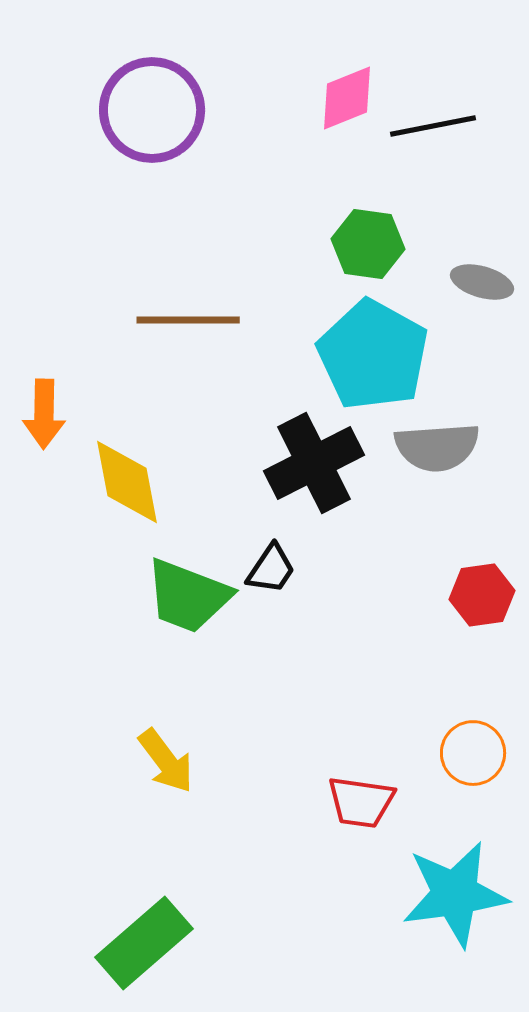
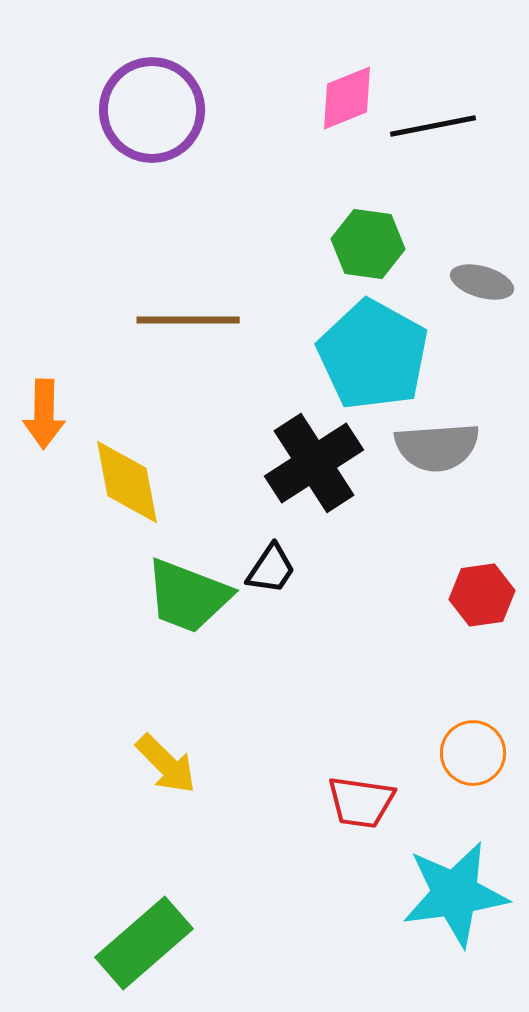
black cross: rotated 6 degrees counterclockwise
yellow arrow: moved 3 px down; rotated 8 degrees counterclockwise
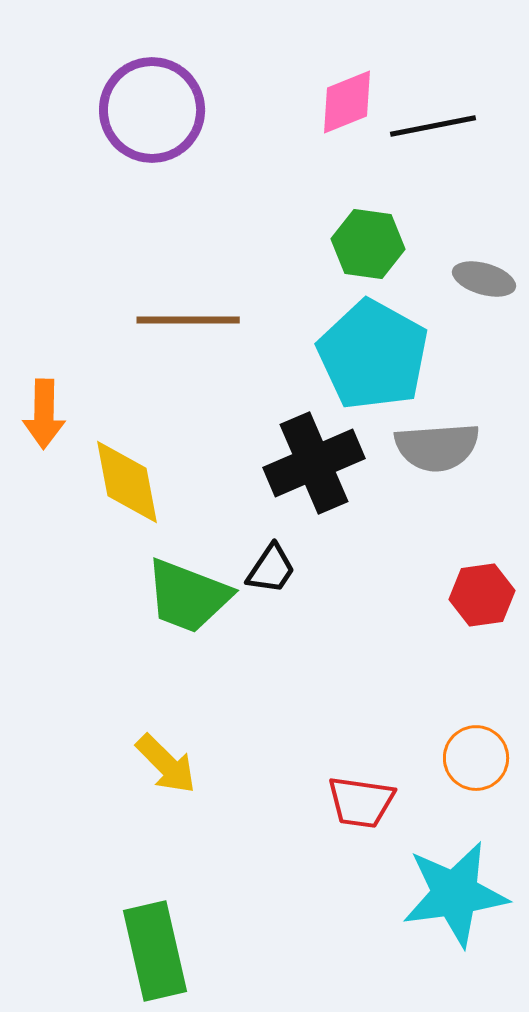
pink diamond: moved 4 px down
gray ellipse: moved 2 px right, 3 px up
black cross: rotated 10 degrees clockwise
orange circle: moved 3 px right, 5 px down
green rectangle: moved 11 px right, 8 px down; rotated 62 degrees counterclockwise
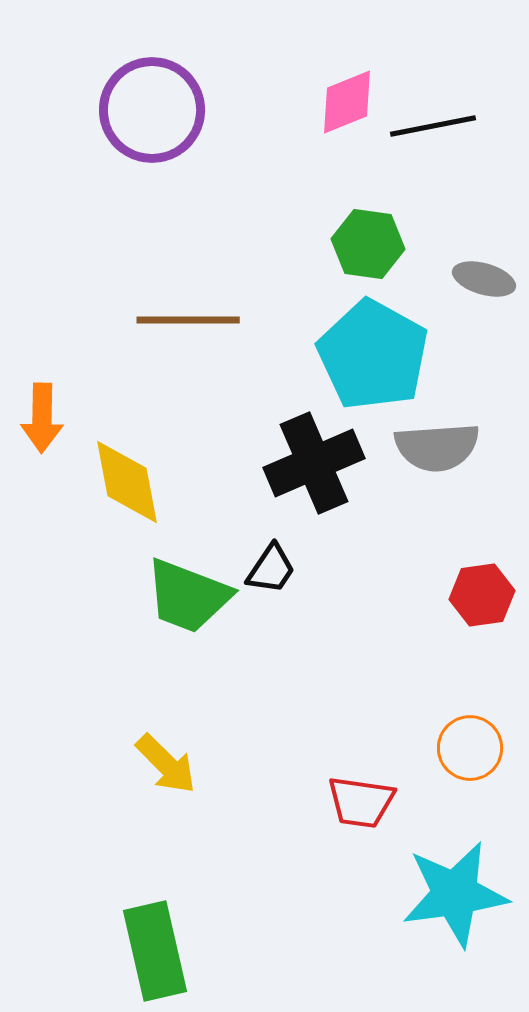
orange arrow: moved 2 px left, 4 px down
orange circle: moved 6 px left, 10 px up
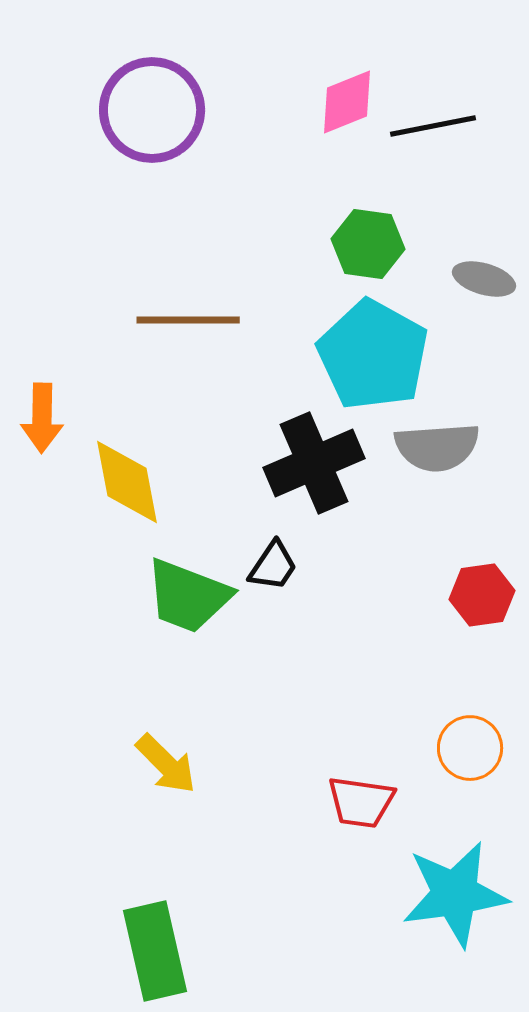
black trapezoid: moved 2 px right, 3 px up
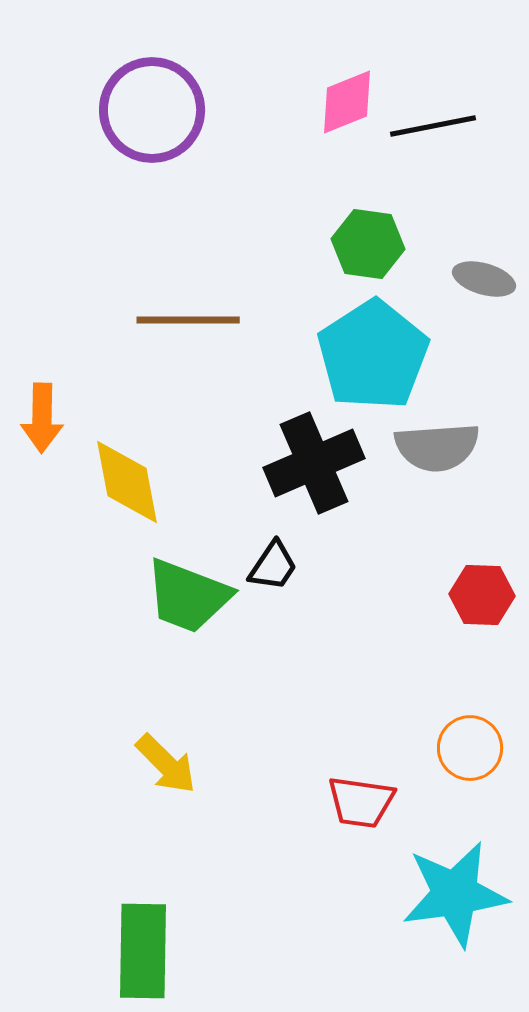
cyan pentagon: rotated 10 degrees clockwise
red hexagon: rotated 10 degrees clockwise
green rectangle: moved 12 px left; rotated 14 degrees clockwise
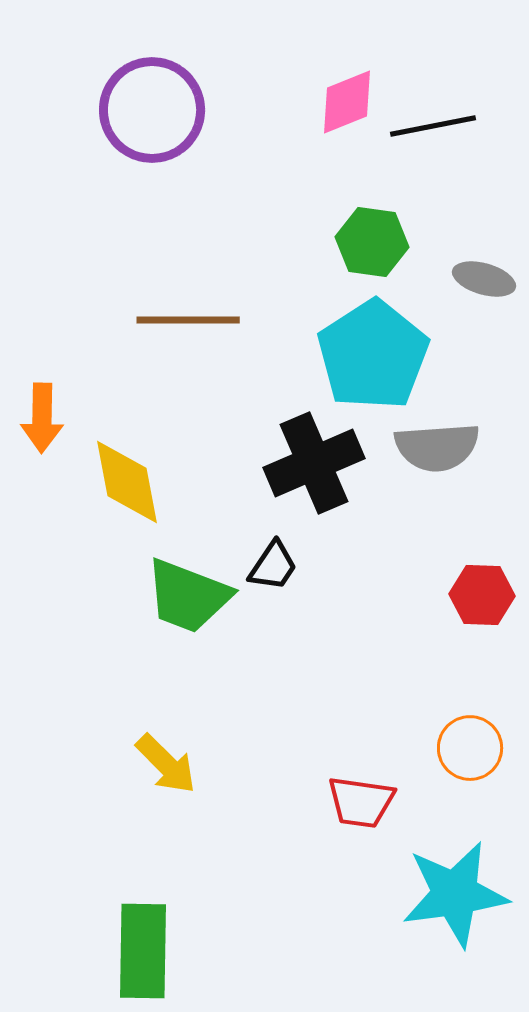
green hexagon: moved 4 px right, 2 px up
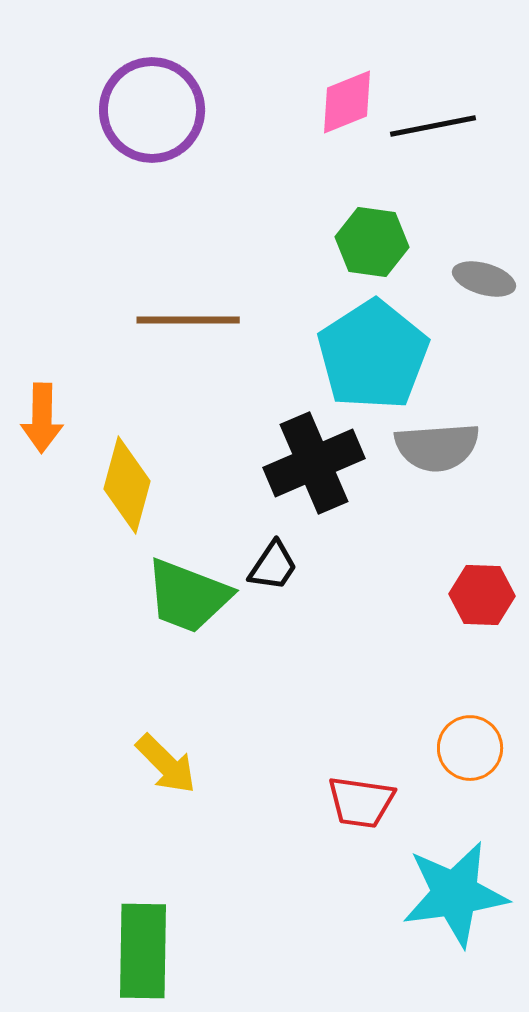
yellow diamond: moved 3 px down; rotated 26 degrees clockwise
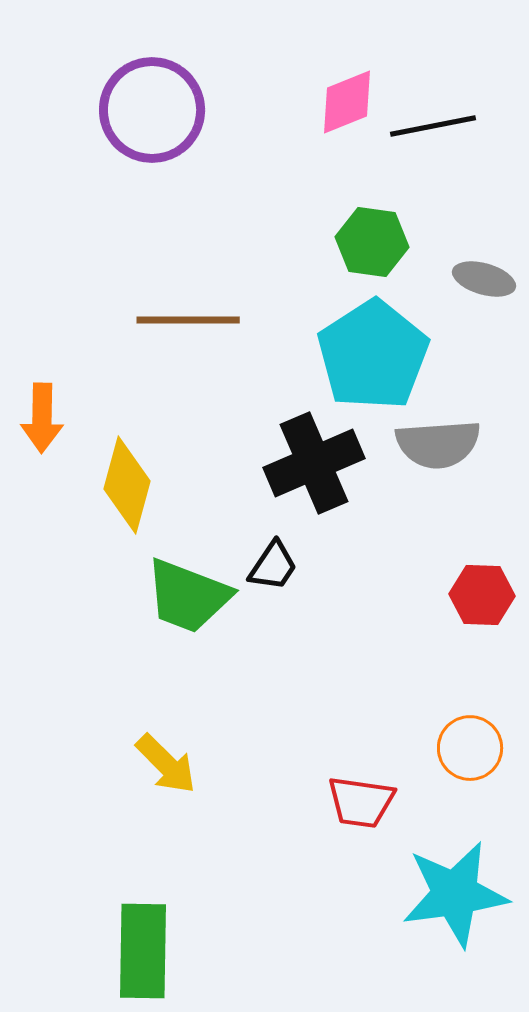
gray semicircle: moved 1 px right, 3 px up
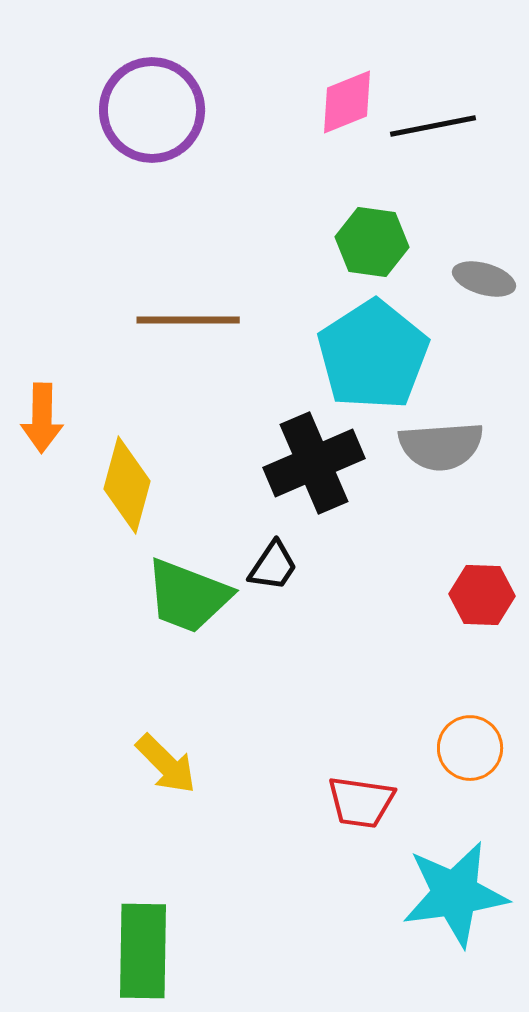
gray semicircle: moved 3 px right, 2 px down
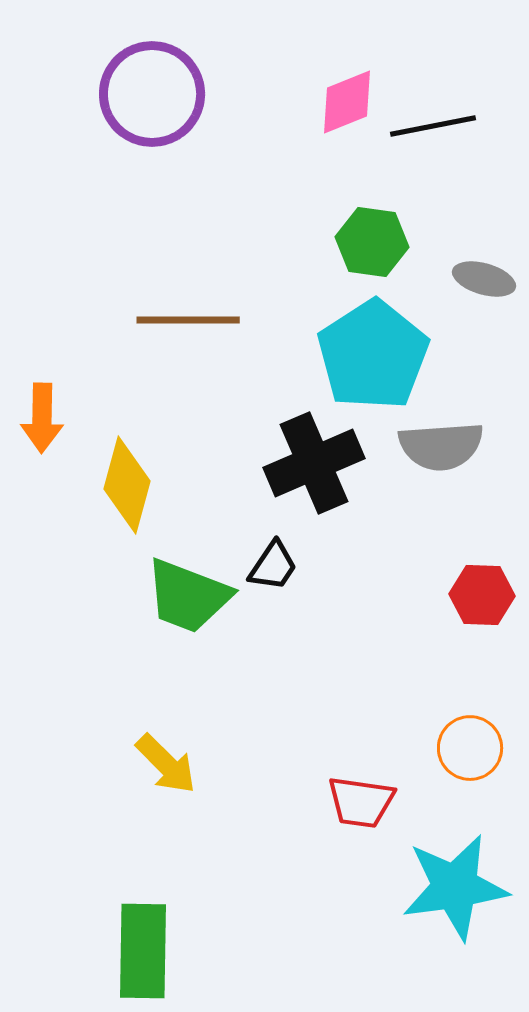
purple circle: moved 16 px up
cyan star: moved 7 px up
